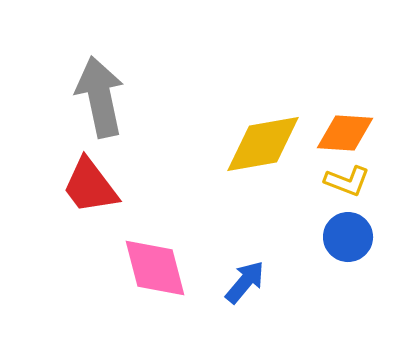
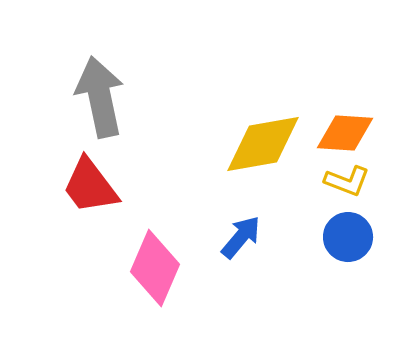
pink diamond: rotated 38 degrees clockwise
blue arrow: moved 4 px left, 45 px up
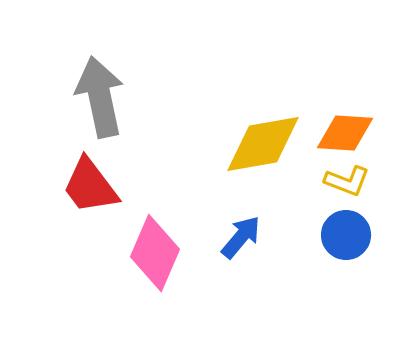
blue circle: moved 2 px left, 2 px up
pink diamond: moved 15 px up
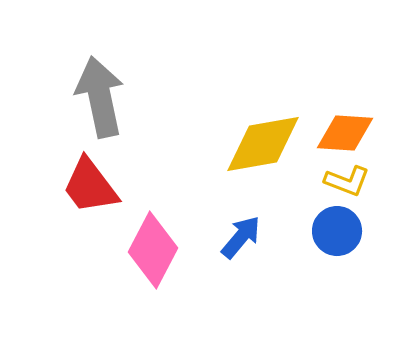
blue circle: moved 9 px left, 4 px up
pink diamond: moved 2 px left, 3 px up; rotated 4 degrees clockwise
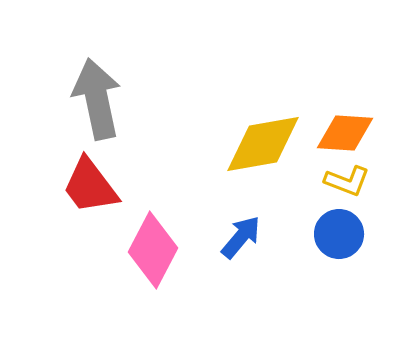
gray arrow: moved 3 px left, 2 px down
blue circle: moved 2 px right, 3 px down
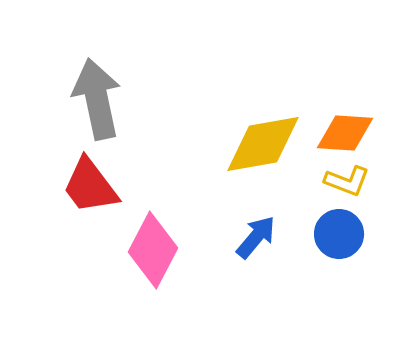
blue arrow: moved 15 px right
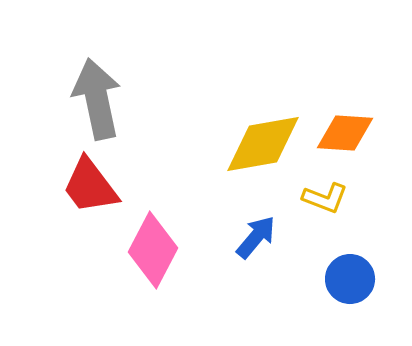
yellow L-shape: moved 22 px left, 17 px down
blue circle: moved 11 px right, 45 px down
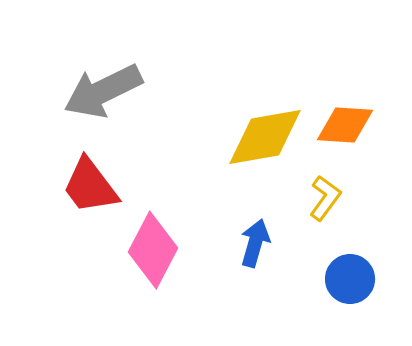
gray arrow: moved 6 px right, 8 px up; rotated 104 degrees counterclockwise
orange diamond: moved 8 px up
yellow diamond: moved 2 px right, 7 px up
yellow L-shape: rotated 75 degrees counterclockwise
blue arrow: moved 1 px left, 6 px down; rotated 24 degrees counterclockwise
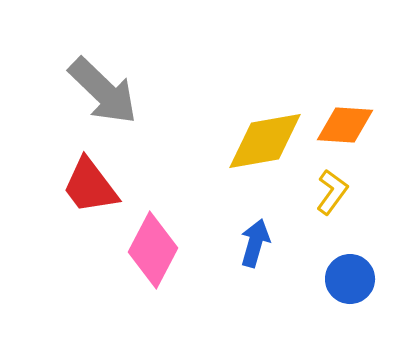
gray arrow: rotated 110 degrees counterclockwise
yellow diamond: moved 4 px down
yellow L-shape: moved 7 px right, 6 px up
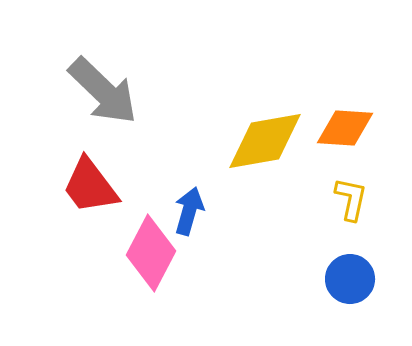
orange diamond: moved 3 px down
yellow L-shape: moved 19 px right, 7 px down; rotated 24 degrees counterclockwise
blue arrow: moved 66 px left, 32 px up
pink diamond: moved 2 px left, 3 px down
